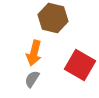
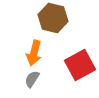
red square: rotated 32 degrees clockwise
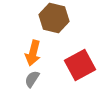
brown hexagon: moved 1 px right
orange arrow: moved 1 px left
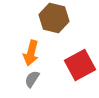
orange arrow: moved 2 px left
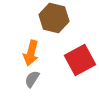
red square: moved 5 px up
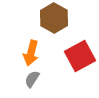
brown hexagon: rotated 16 degrees clockwise
red square: moved 4 px up
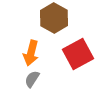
red square: moved 2 px left, 2 px up
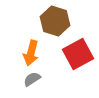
brown hexagon: moved 1 px right, 3 px down; rotated 12 degrees counterclockwise
gray semicircle: rotated 24 degrees clockwise
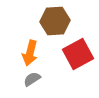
brown hexagon: rotated 20 degrees counterclockwise
orange arrow: moved 1 px left
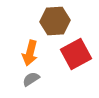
red square: moved 2 px left
gray semicircle: moved 1 px left
